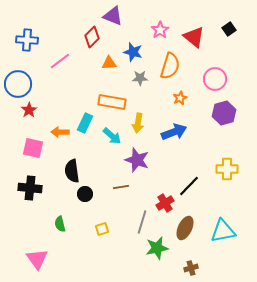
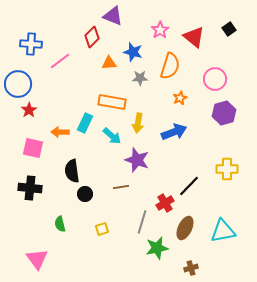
blue cross: moved 4 px right, 4 px down
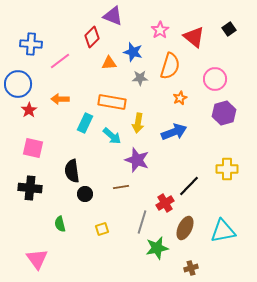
orange arrow: moved 33 px up
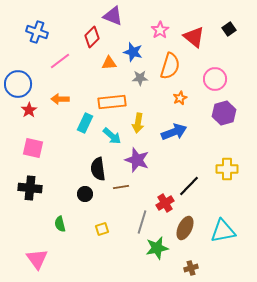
blue cross: moved 6 px right, 12 px up; rotated 15 degrees clockwise
orange rectangle: rotated 16 degrees counterclockwise
black semicircle: moved 26 px right, 2 px up
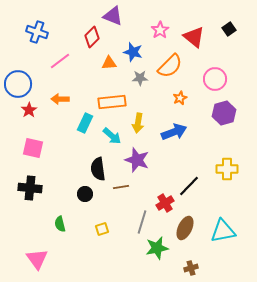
orange semicircle: rotated 28 degrees clockwise
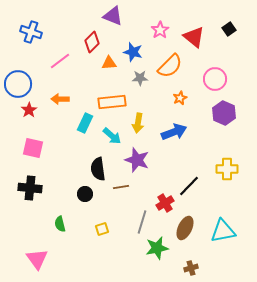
blue cross: moved 6 px left
red diamond: moved 5 px down
purple hexagon: rotated 20 degrees counterclockwise
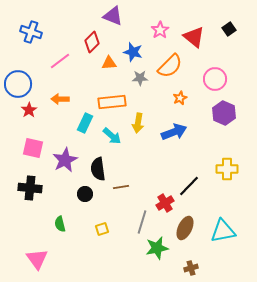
purple star: moved 72 px left; rotated 25 degrees clockwise
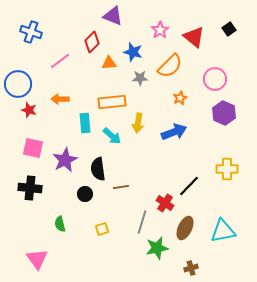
red star: rotated 21 degrees counterclockwise
cyan rectangle: rotated 30 degrees counterclockwise
red cross: rotated 24 degrees counterclockwise
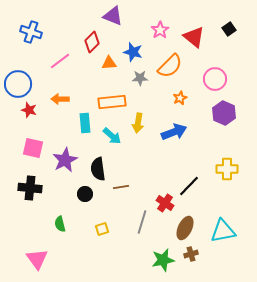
green star: moved 6 px right, 12 px down
brown cross: moved 14 px up
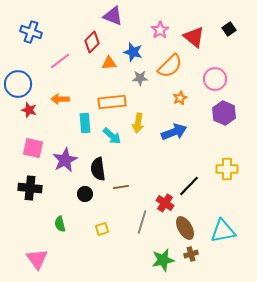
brown ellipse: rotated 55 degrees counterclockwise
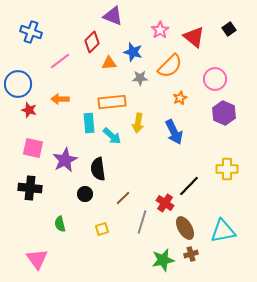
cyan rectangle: moved 4 px right
blue arrow: rotated 85 degrees clockwise
brown line: moved 2 px right, 11 px down; rotated 35 degrees counterclockwise
